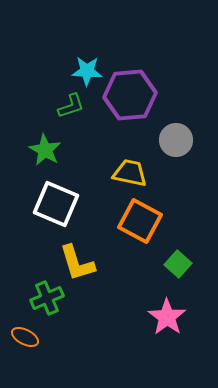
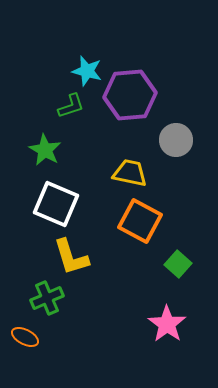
cyan star: rotated 12 degrees clockwise
yellow L-shape: moved 6 px left, 6 px up
pink star: moved 7 px down
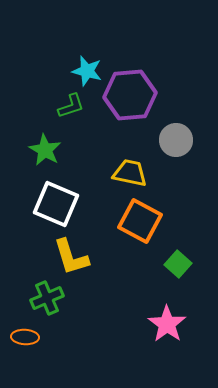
orange ellipse: rotated 24 degrees counterclockwise
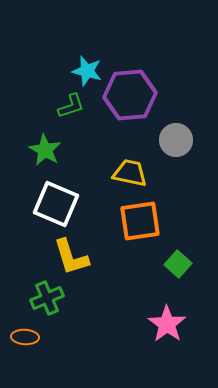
orange square: rotated 36 degrees counterclockwise
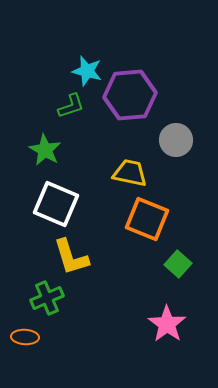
orange square: moved 7 px right, 2 px up; rotated 30 degrees clockwise
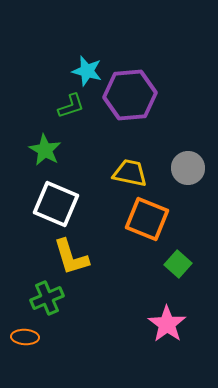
gray circle: moved 12 px right, 28 px down
